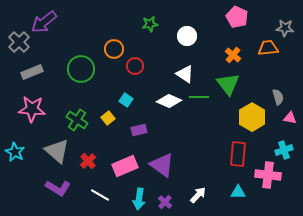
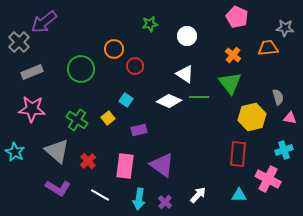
green triangle: moved 2 px right, 1 px up
yellow hexagon: rotated 16 degrees clockwise
pink rectangle: rotated 60 degrees counterclockwise
pink cross: moved 4 px down; rotated 20 degrees clockwise
cyan triangle: moved 1 px right, 3 px down
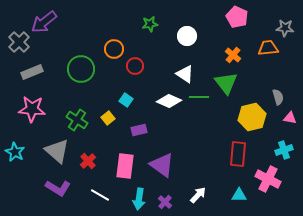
green triangle: moved 4 px left
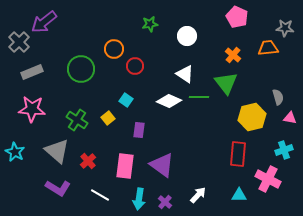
purple rectangle: rotated 70 degrees counterclockwise
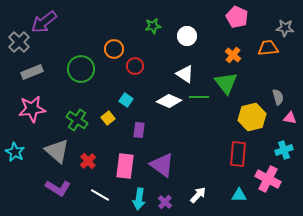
green star: moved 3 px right, 2 px down
pink star: rotated 12 degrees counterclockwise
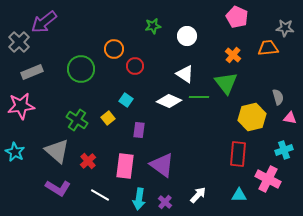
pink star: moved 11 px left, 3 px up
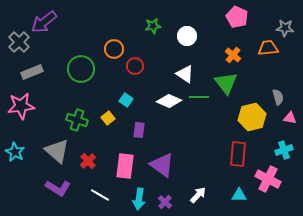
green cross: rotated 15 degrees counterclockwise
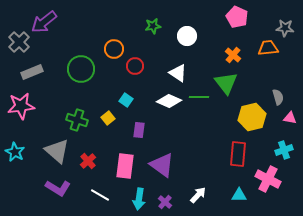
white triangle: moved 7 px left, 1 px up
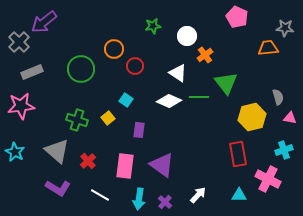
orange cross: moved 28 px left; rotated 14 degrees clockwise
red rectangle: rotated 15 degrees counterclockwise
